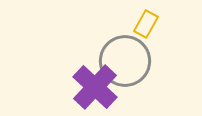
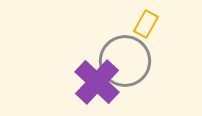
purple cross: moved 2 px right, 5 px up
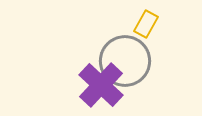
purple cross: moved 4 px right, 3 px down
